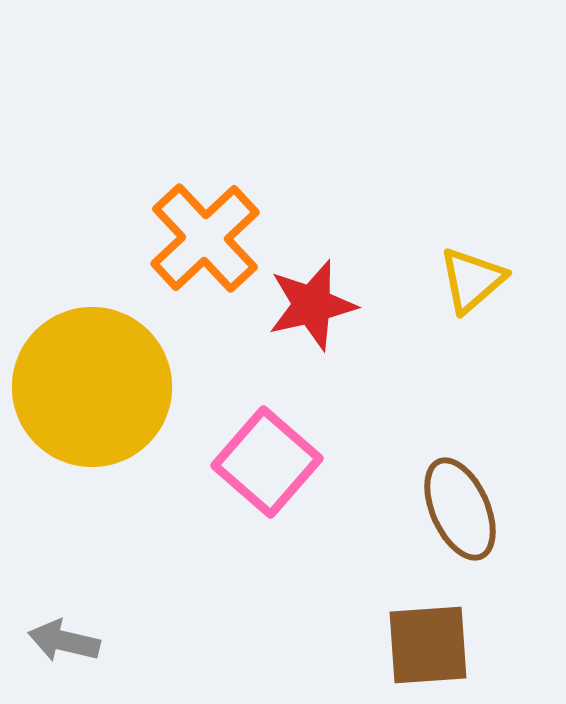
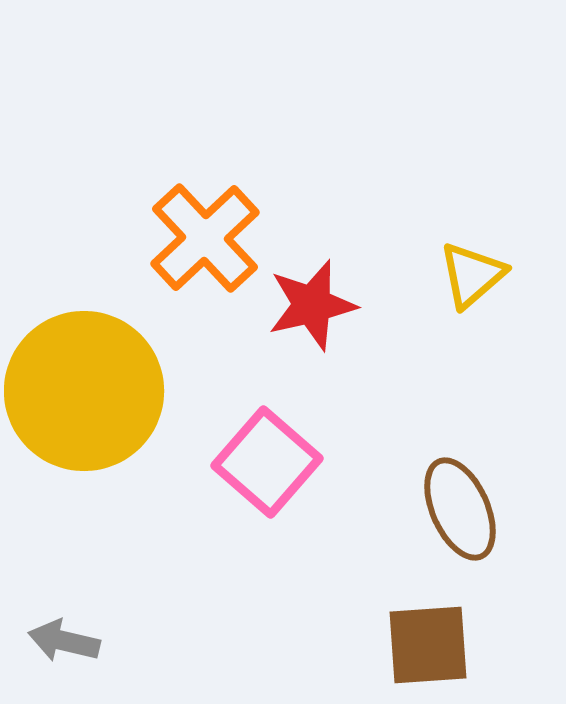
yellow triangle: moved 5 px up
yellow circle: moved 8 px left, 4 px down
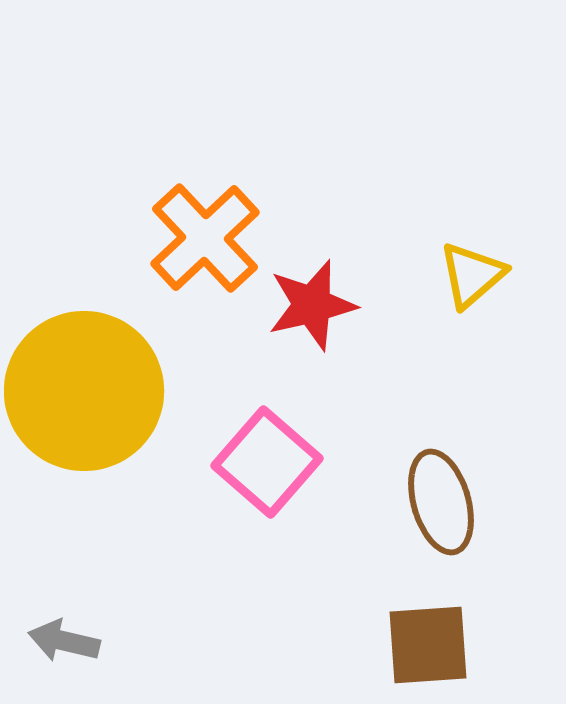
brown ellipse: moved 19 px left, 7 px up; rotated 8 degrees clockwise
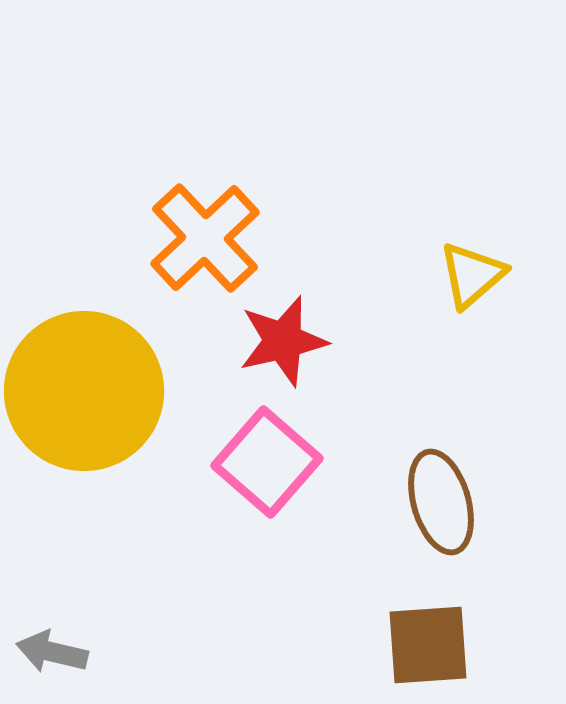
red star: moved 29 px left, 36 px down
gray arrow: moved 12 px left, 11 px down
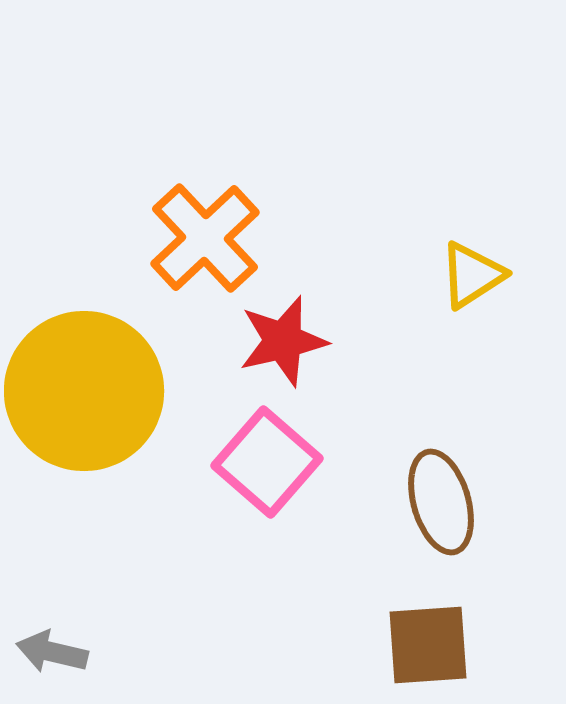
yellow triangle: rotated 8 degrees clockwise
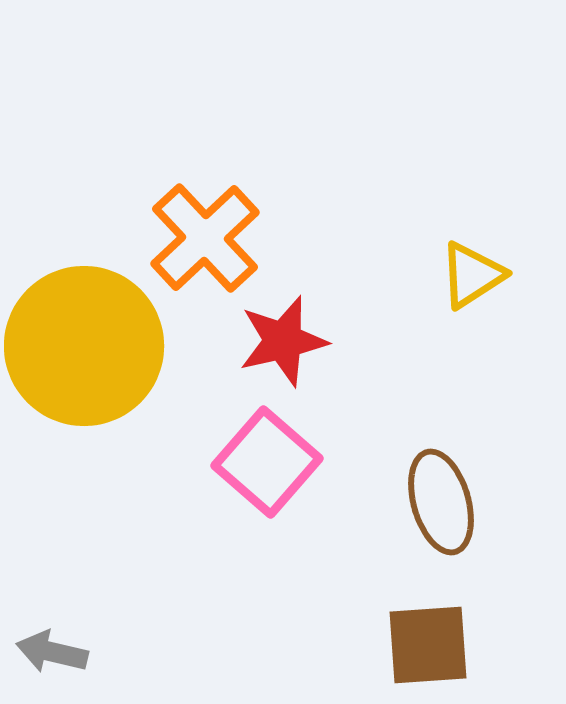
yellow circle: moved 45 px up
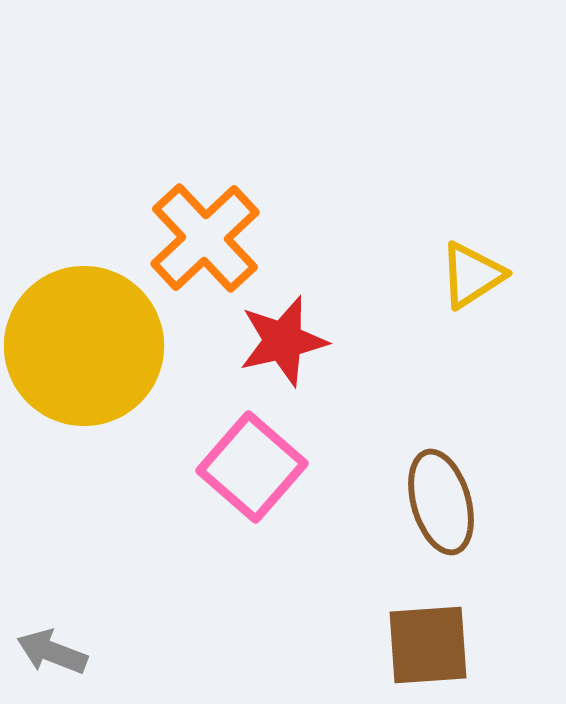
pink square: moved 15 px left, 5 px down
gray arrow: rotated 8 degrees clockwise
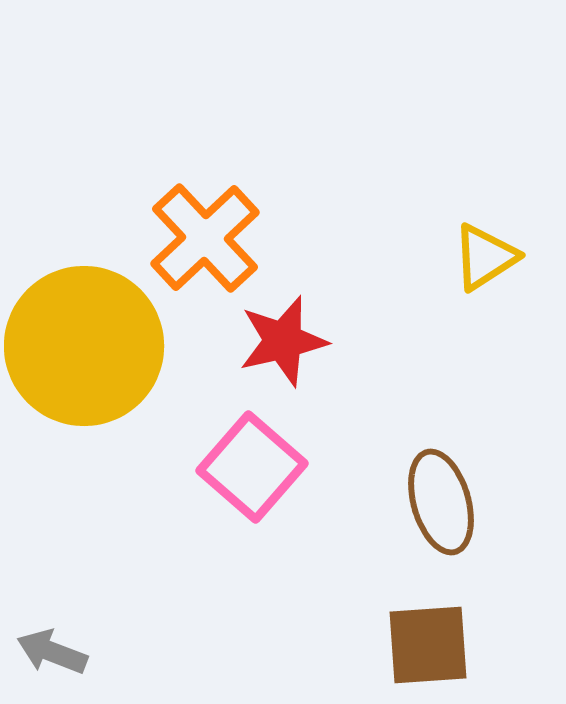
yellow triangle: moved 13 px right, 18 px up
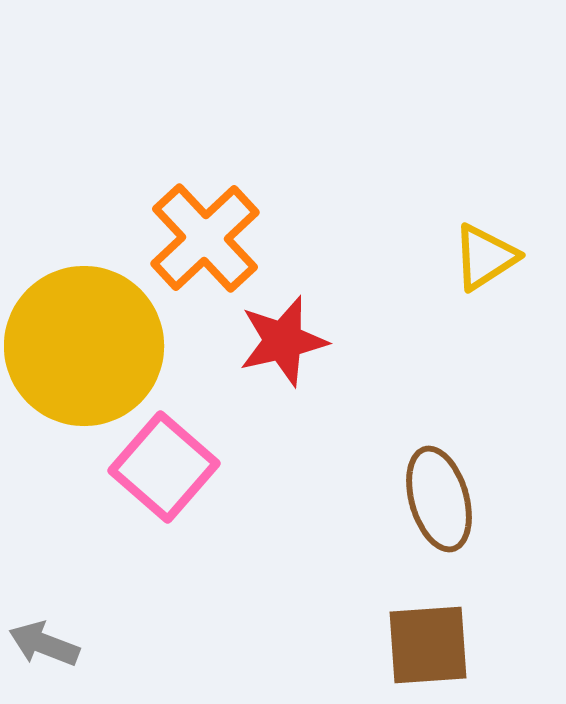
pink square: moved 88 px left
brown ellipse: moved 2 px left, 3 px up
gray arrow: moved 8 px left, 8 px up
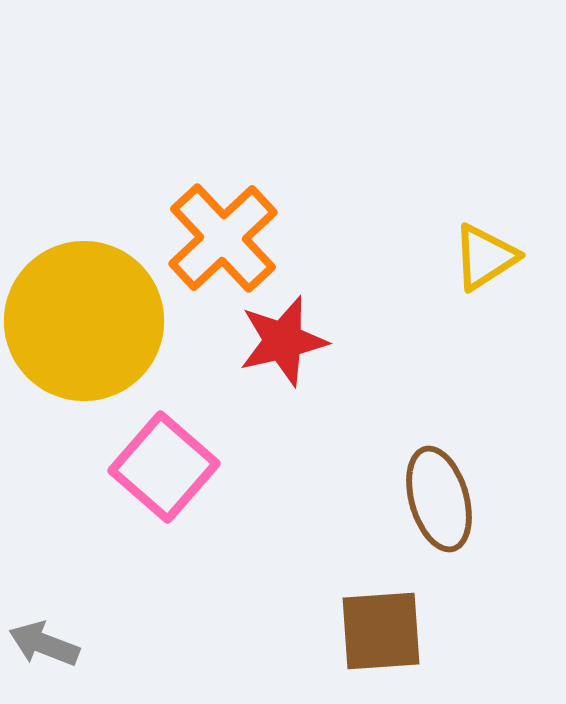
orange cross: moved 18 px right
yellow circle: moved 25 px up
brown square: moved 47 px left, 14 px up
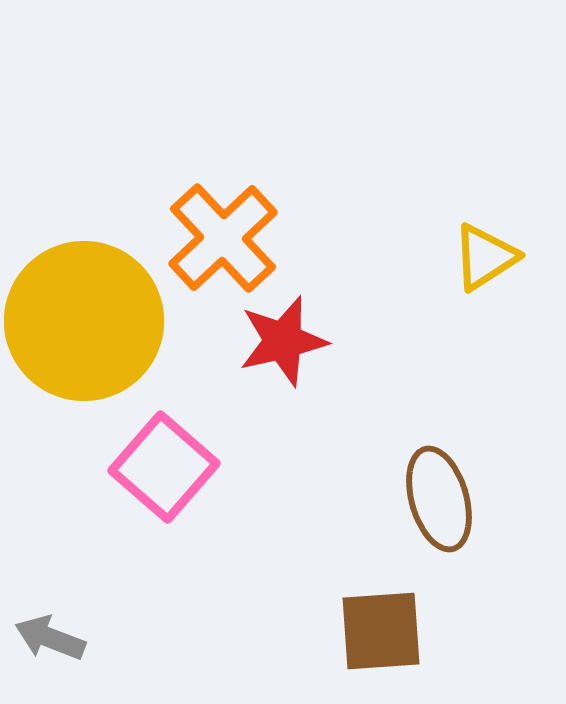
gray arrow: moved 6 px right, 6 px up
